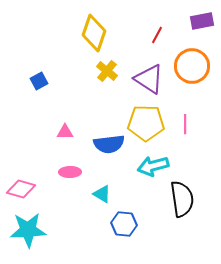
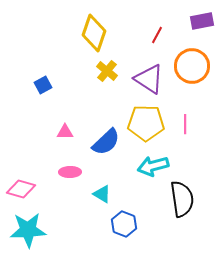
blue square: moved 4 px right, 4 px down
blue semicircle: moved 3 px left, 2 px up; rotated 36 degrees counterclockwise
blue hexagon: rotated 15 degrees clockwise
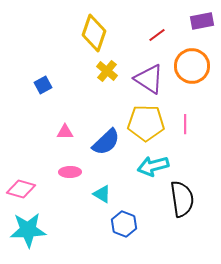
red line: rotated 24 degrees clockwise
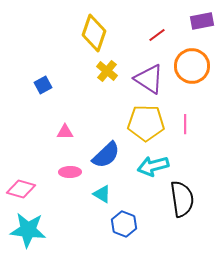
blue semicircle: moved 13 px down
cyan star: rotated 9 degrees clockwise
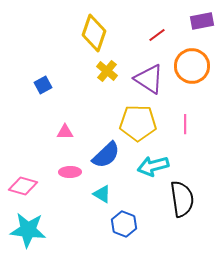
yellow pentagon: moved 8 px left
pink diamond: moved 2 px right, 3 px up
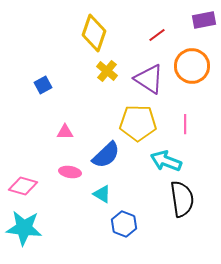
purple rectangle: moved 2 px right, 1 px up
cyan arrow: moved 13 px right, 5 px up; rotated 36 degrees clockwise
pink ellipse: rotated 10 degrees clockwise
cyan star: moved 4 px left, 2 px up
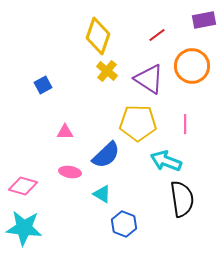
yellow diamond: moved 4 px right, 3 px down
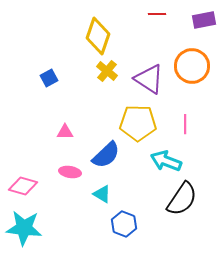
red line: moved 21 px up; rotated 36 degrees clockwise
blue square: moved 6 px right, 7 px up
black semicircle: rotated 42 degrees clockwise
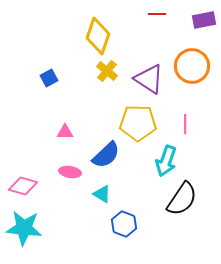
cyan arrow: rotated 92 degrees counterclockwise
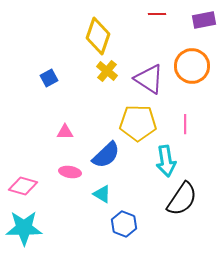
cyan arrow: rotated 28 degrees counterclockwise
cyan star: rotated 6 degrees counterclockwise
